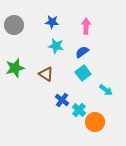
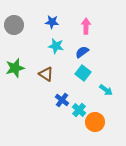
cyan square: rotated 14 degrees counterclockwise
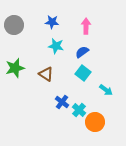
blue cross: moved 2 px down
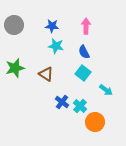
blue star: moved 4 px down
blue semicircle: moved 2 px right; rotated 80 degrees counterclockwise
cyan cross: moved 1 px right, 4 px up
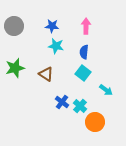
gray circle: moved 1 px down
blue semicircle: rotated 32 degrees clockwise
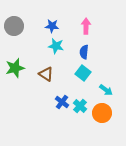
orange circle: moved 7 px right, 9 px up
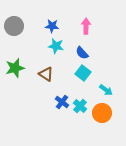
blue semicircle: moved 2 px left, 1 px down; rotated 48 degrees counterclockwise
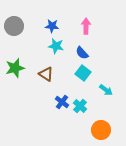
orange circle: moved 1 px left, 17 px down
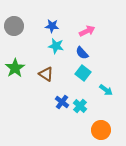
pink arrow: moved 1 px right, 5 px down; rotated 63 degrees clockwise
green star: rotated 18 degrees counterclockwise
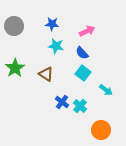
blue star: moved 2 px up
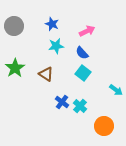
blue star: rotated 16 degrees clockwise
cyan star: rotated 21 degrees counterclockwise
cyan arrow: moved 10 px right
orange circle: moved 3 px right, 4 px up
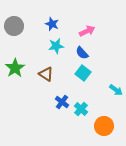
cyan cross: moved 1 px right, 3 px down
